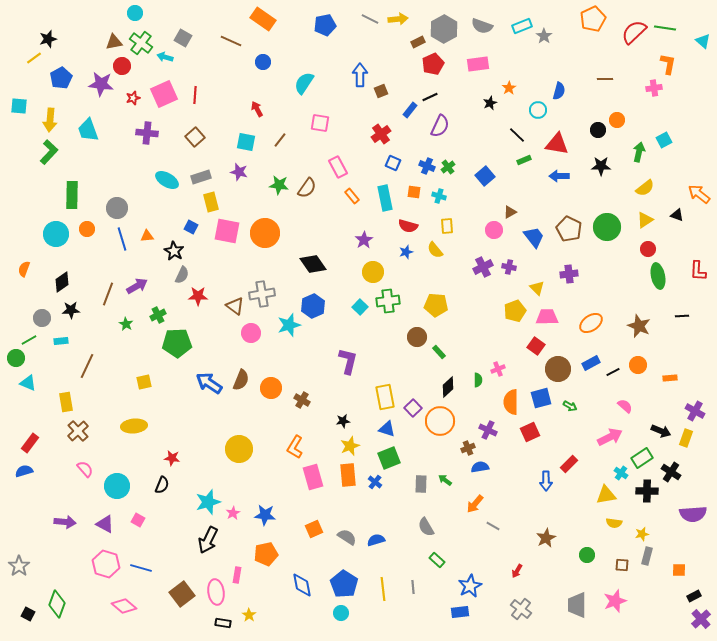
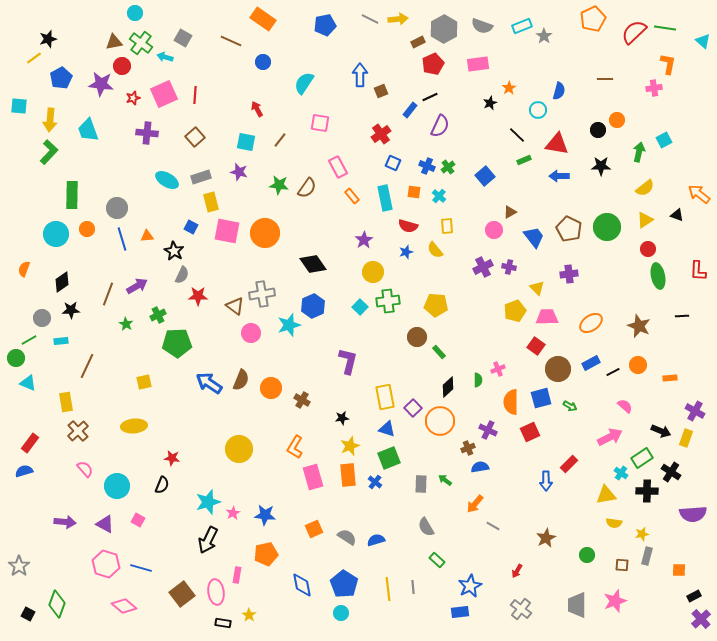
cyan cross at (439, 196): rotated 24 degrees clockwise
black star at (343, 421): moved 1 px left, 3 px up
yellow line at (383, 589): moved 5 px right
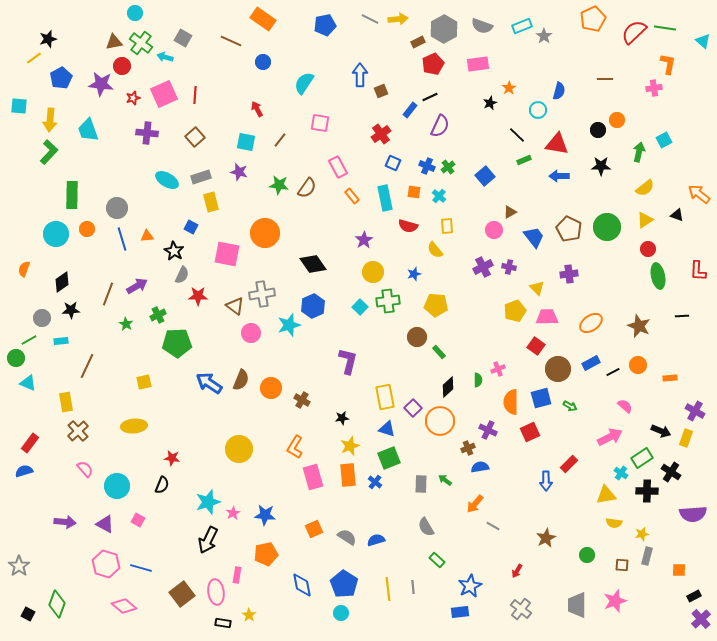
pink square at (227, 231): moved 23 px down
blue star at (406, 252): moved 8 px right, 22 px down
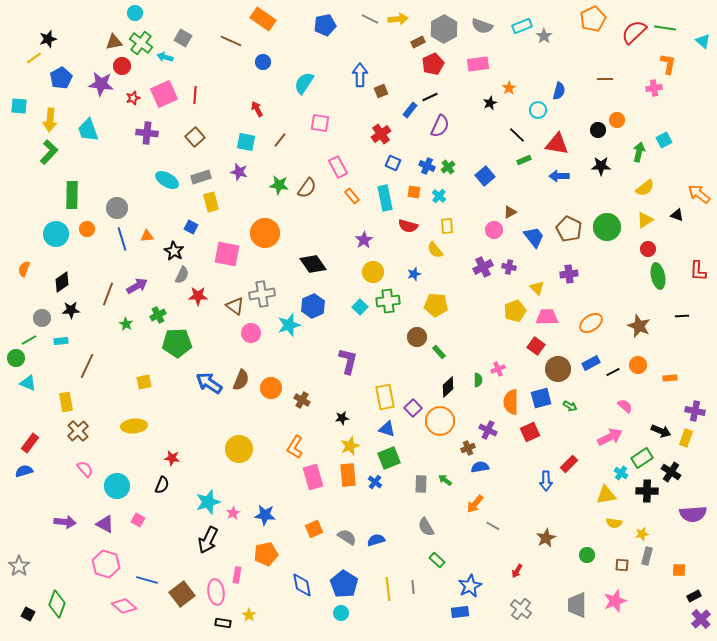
purple cross at (695, 411): rotated 18 degrees counterclockwise
blue line at (141, 568): moved 6 px right, 12 px down
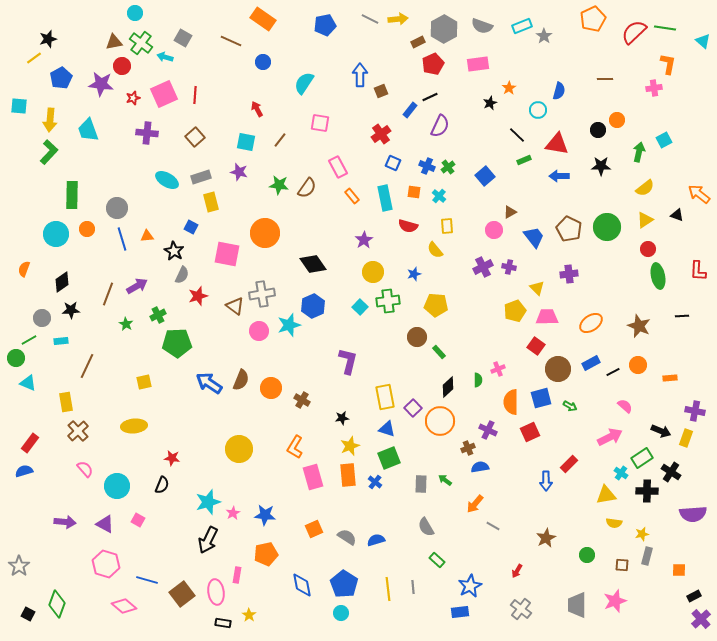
red star at (198, 296): rotated 18 degrees counterclockwise
pink circle at (251, 333): moved 8 px right, 2 px up
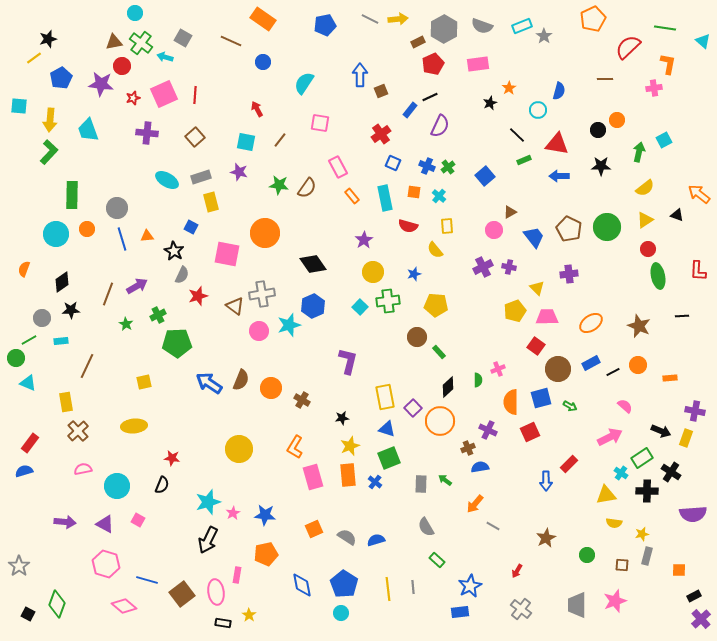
red semicircle at (634, 32): moved 6 px left, 15 px down
pink semicircle at (85, 469): moved 2 px left; rotated 60 degrees counterclockwise
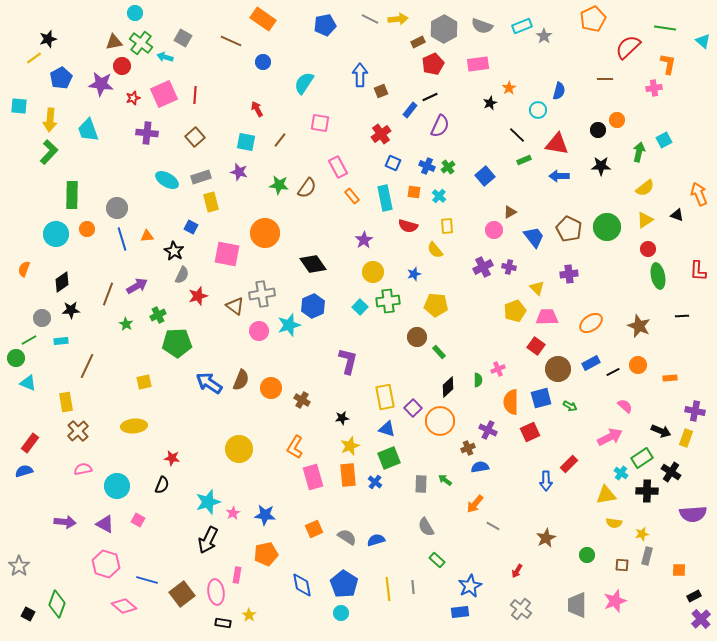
orange arrow at (699, 194): rotated 30 degrees clockwise
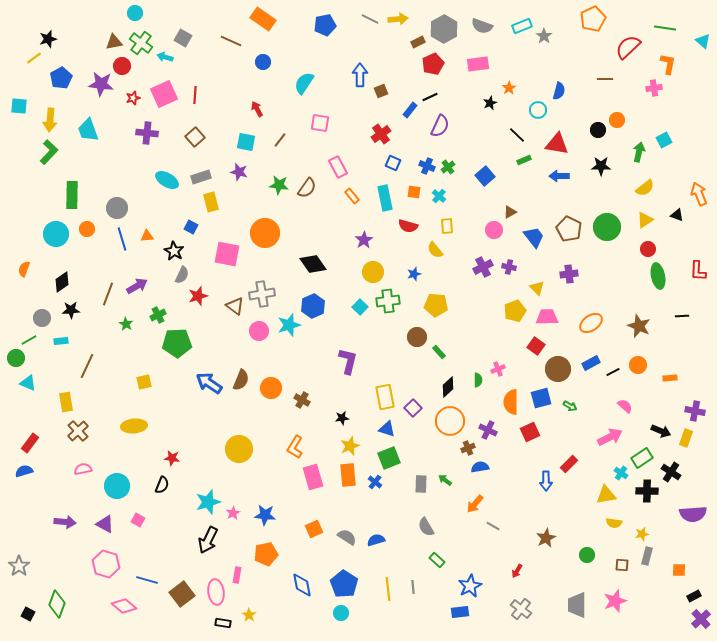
orange circle at (440, 421): moved 10 px right
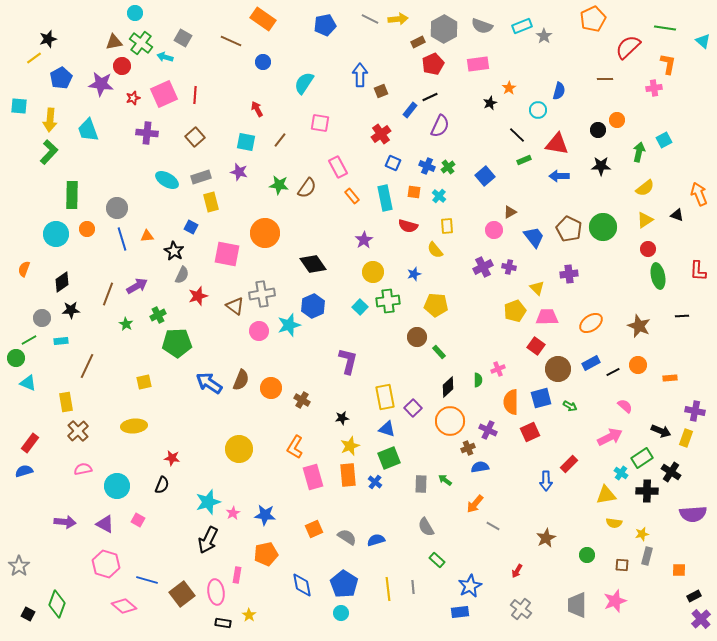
green circle at (607, 227): moved 4 px left
